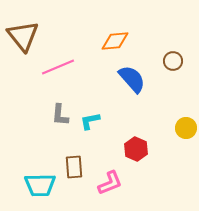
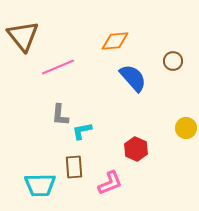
blue semicircle: moved 1 px right, 1 px up
cyan L-shape: moved 8 px left, 10 px down
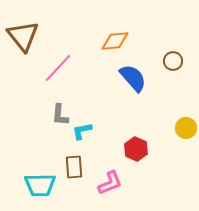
pink line: moved 1 px down; rotated 24 degrees counterclockwise
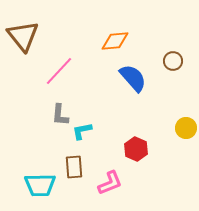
pink line: moved 1 px right, 3 px down
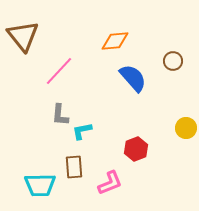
red hexagon: rotated 15 degrees clockwise
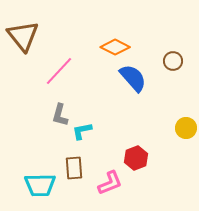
orange diamond: moved 6 px down; rotated 32 degrees clockwise
gray L-shape: rotated 10 degrees clockwise
red hexagon: moved 9 px down
brown rectangle: moved 1 px down
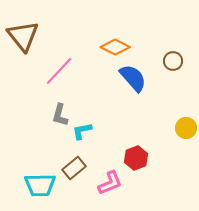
brown rectangle: rotated 55 degrees clockwise
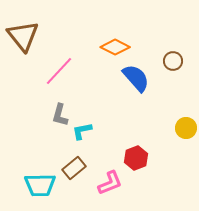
blue semicircle: moved 3 px right
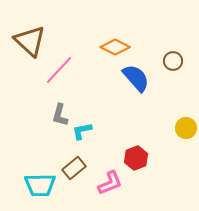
brown triangle: moved 7 px right, 5 px down; rotated 8 degrees counterclockwise
pink line: moved 1 px up
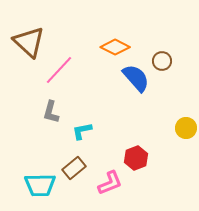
brown triangle: moved 1 px left, 1 px down
brown circle: moved 11 px left
gray L-shape: moved 9 px left, 3 px up
